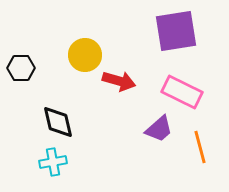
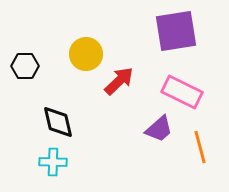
yellow circle: moved 1 px right, 1 px up
black hexagon: moved 4 px right, 2 px up
red arrow: rotated 60 degrees counterclockwise
cyan cross: rotated 12 degrees clockwise
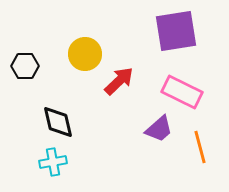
yellow circle: moved 1 px left
cyan cross: rotated 12 degrees counterclockwise
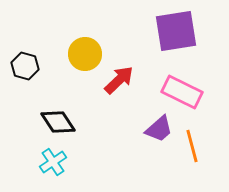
black hexagon: rotated 16 degrees clockwise
red arrow: moved 1 px up
black diamond: rotated 21 degrees counterclockwise
orange line: moved 8 px left, 1 px up
cyan cross: rotated 24 degrees counterclockwise
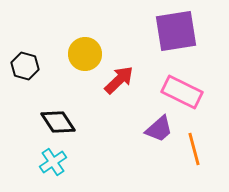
orange line: moved 2 px right, 3 px down
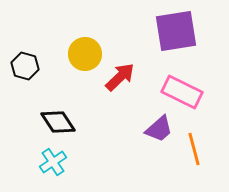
red arrow: moved 1 px right, 3 px up
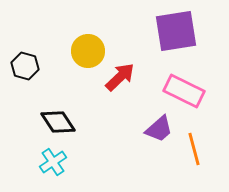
yellow circle: moved 3 px right, 3 px up
pink rectangle: moved 2 px right, 1 px up
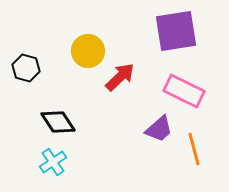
black hexagon: moved 1 px right, 2 px down
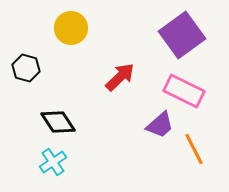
purple square: moved 6 px right, 4 px down; rotated 27 degrees counterclockwise
yellow circle: moved 17 px left, 23 px up
purple trapezoid: moved 1 px right, 4 px up
orange line: rotated 12 degrees counterclockwise
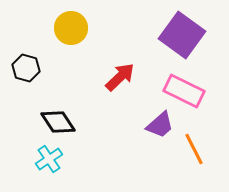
purple square: rotated 18 degrees counterclockwise
cyan cross: moved 4 px left, 3 px up
